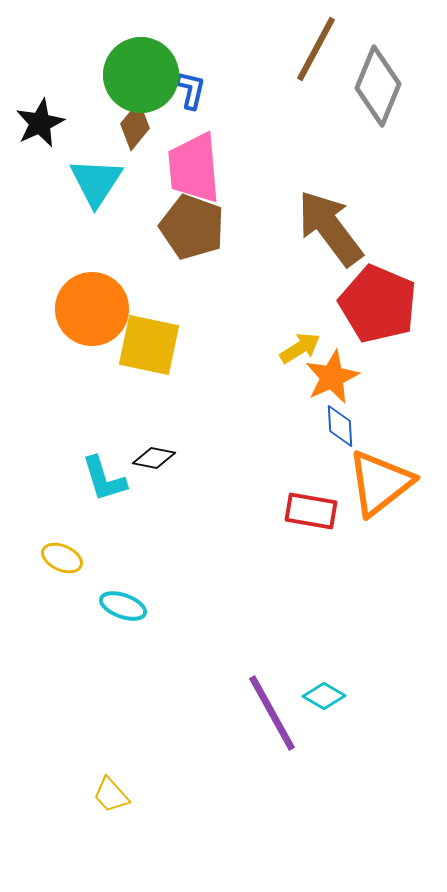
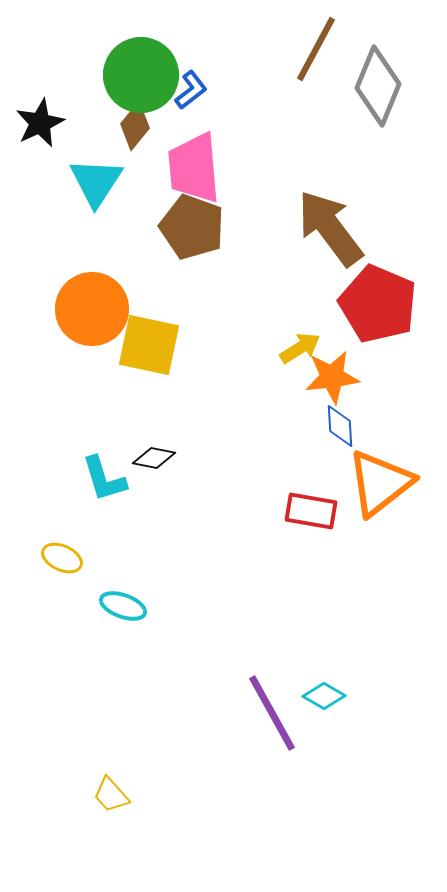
blue L-shape: rotated 39 degrees clockwise
orange star: rotated 18 degrees clockwise
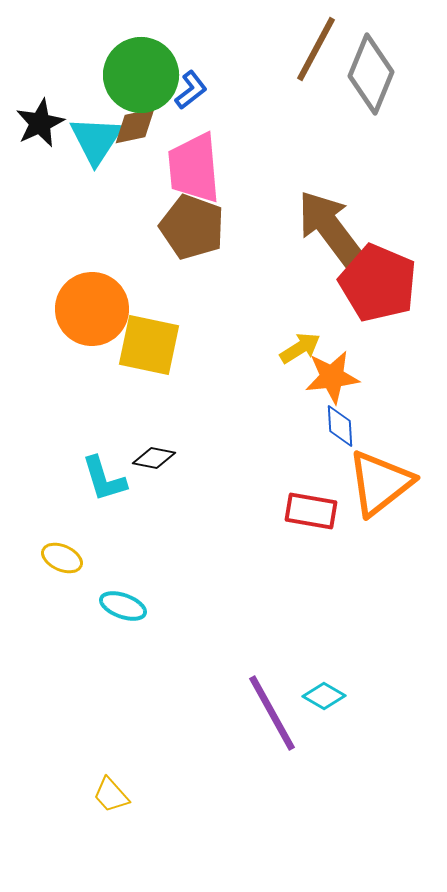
gray diamond: moved 7 px left, 12 px up
brown diamond: rotated 39 degrees clockwise
cyan triangle: moved 42 px up
red pentagon: moved 21 px up
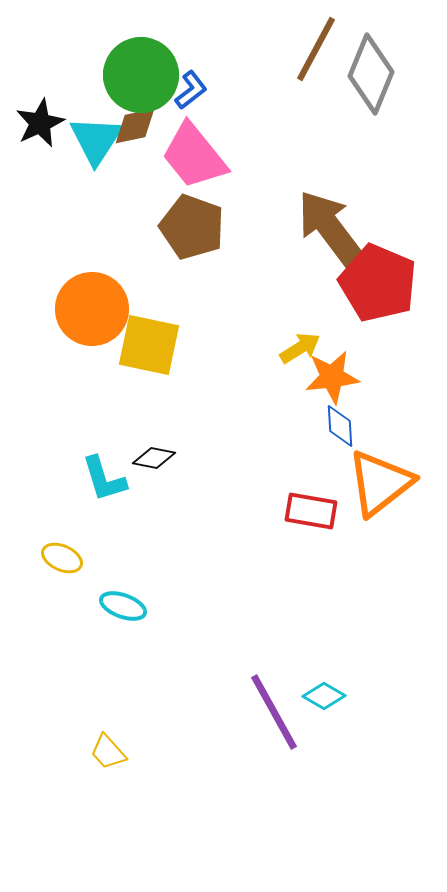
pink trapezoid: moved 12 px up; rotated 34 degrees counterclockwise
purple line: moved 2 px right, 1 px up
yellow trapezoid: moved 3 px left, 43 px up
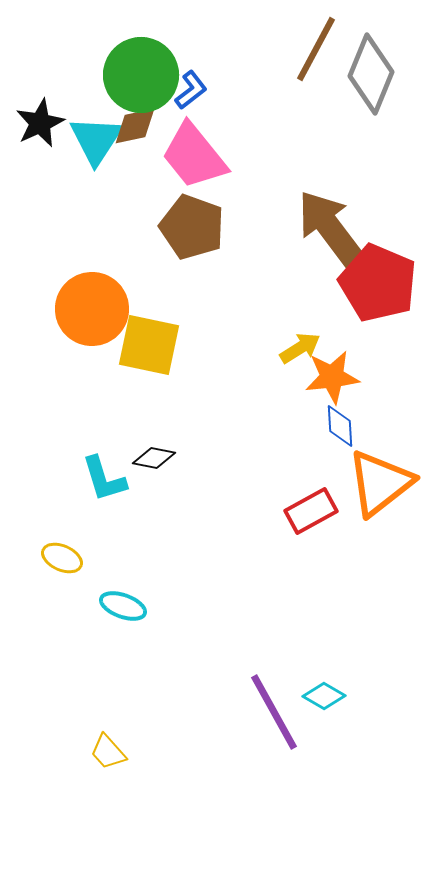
red rectangle: rotated 39 degrees counterclockwise
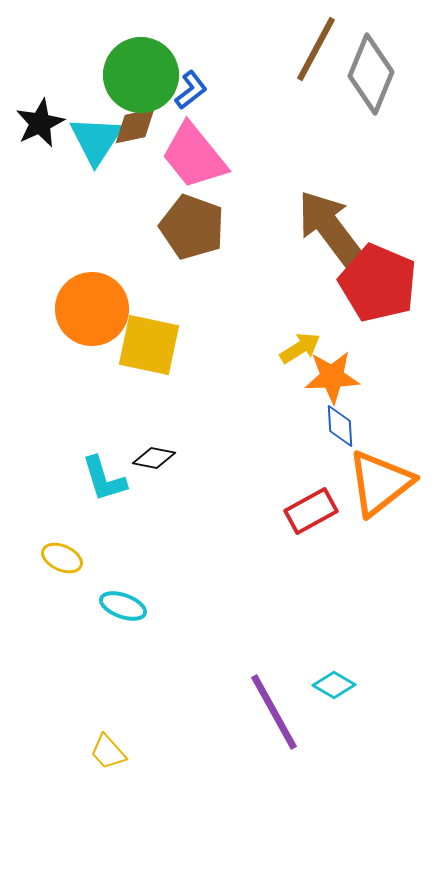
orange star: rotated 4 degrees clockwise
cyan diamond: moved 10 px right, 11 px up
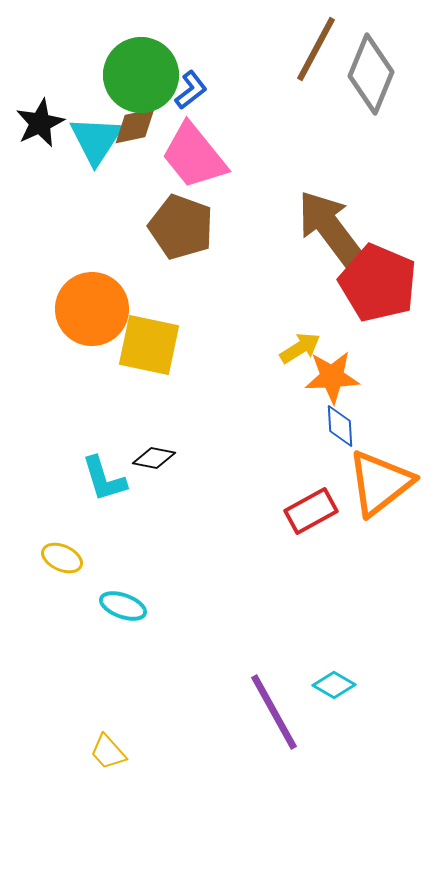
brown pentagon: moved 11 px left
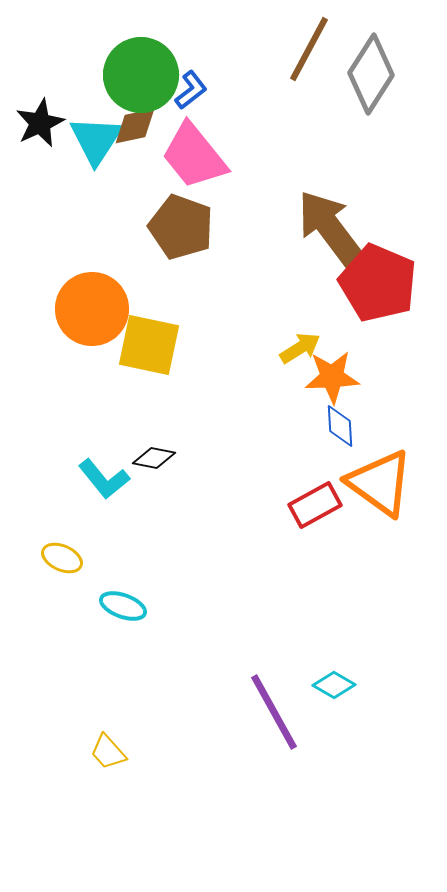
brown line: moved 7 px left
gray diamond: rotated 10 degrees clockwise
cyan L-shape: rotated 22 degrees counterclockwise
orange triangle: rotated 46 degrees counterclockwise
red rectangle: moved 4 px right, 6 px up
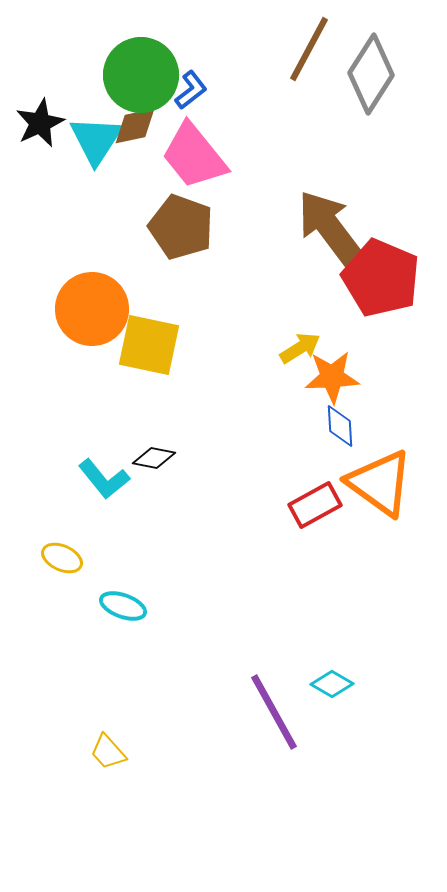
red pentagon: moved 3 px right, 5 px up
cyan diamond: moved 2 px left, 1 px up
